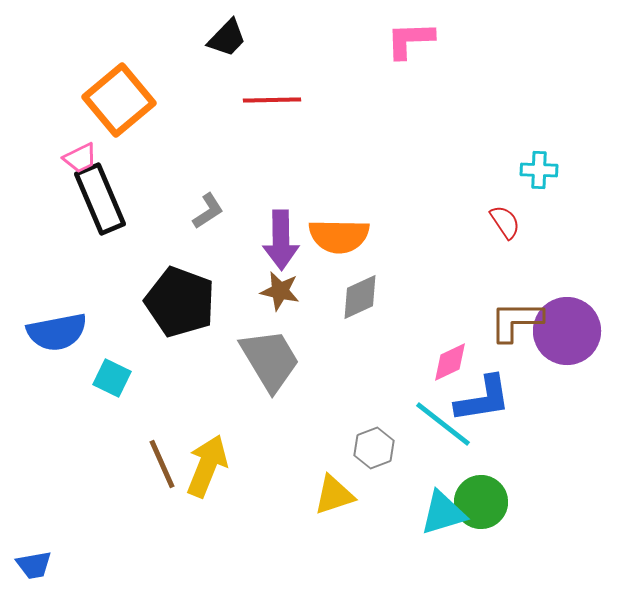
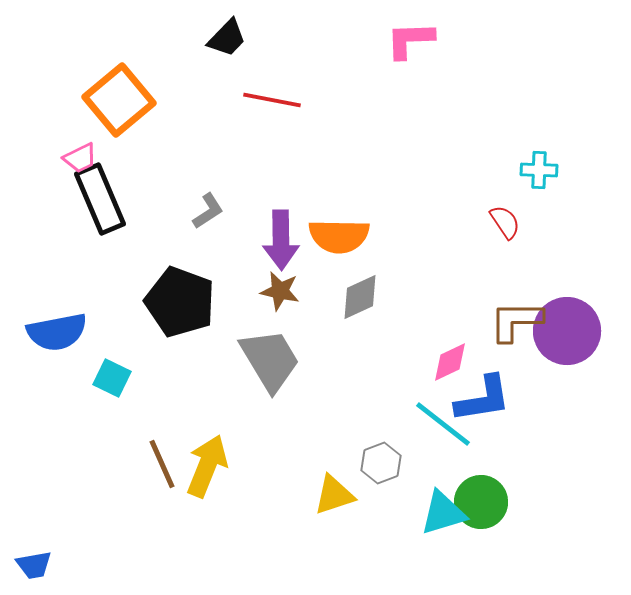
red line: rotated 12 degrees clockwise
gray hexagon: moved 7 px right, 15 px down
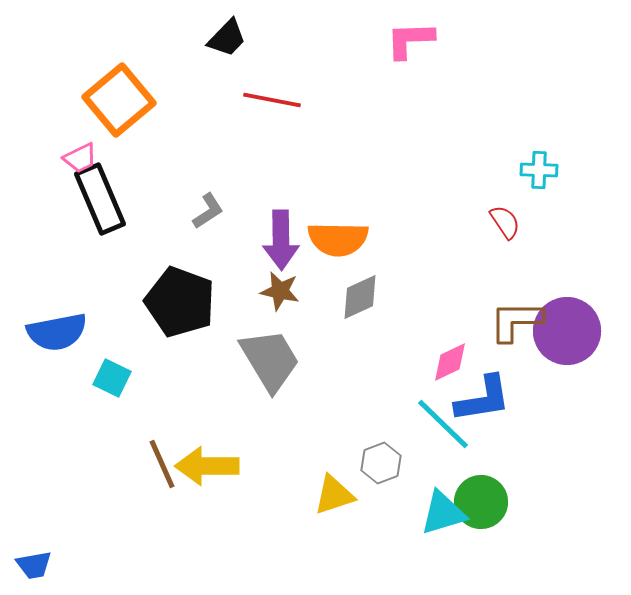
orange semicircle: moved 1 px left, 3 px down
cyan line: rotated 6 degrees clockwise
yellow arrow: rotated 112 degrees counterclockwise
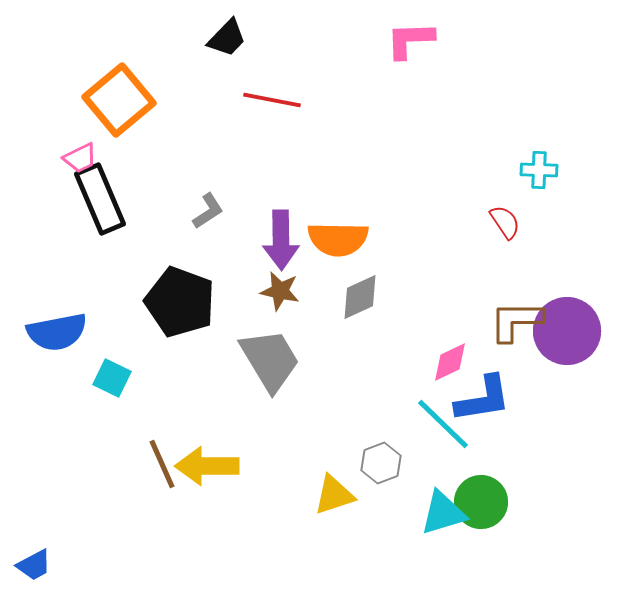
blue trapezoid: rotated 18 degrees counterclockwise
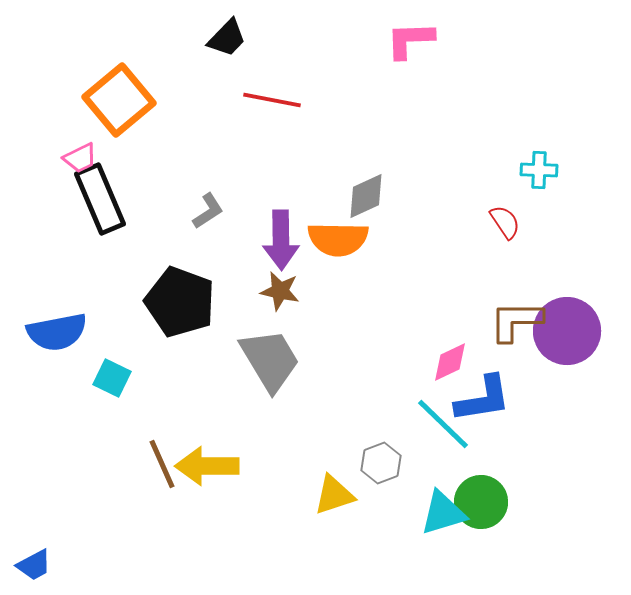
gray diamond: moved 6 px right, 101 px up
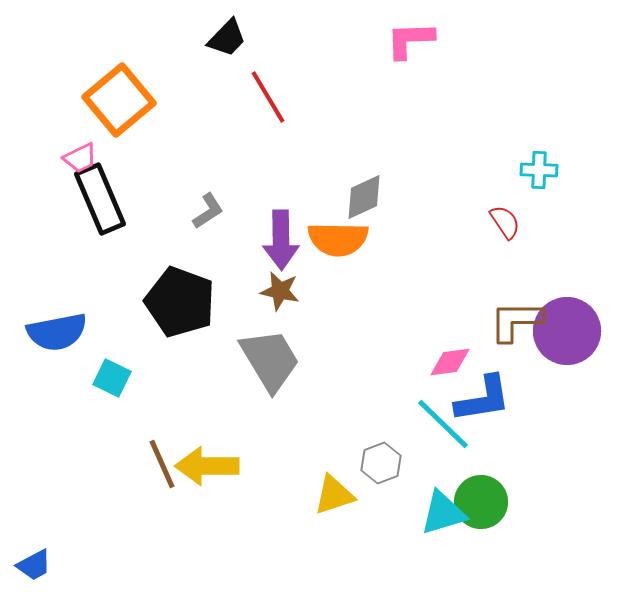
red line: moved 4 px left, 3 px up; rotated 48 degrees clockwise
gray diamond: moved 2 px left, 1 px down
pink diamond: rotated 18 degrees clockwise
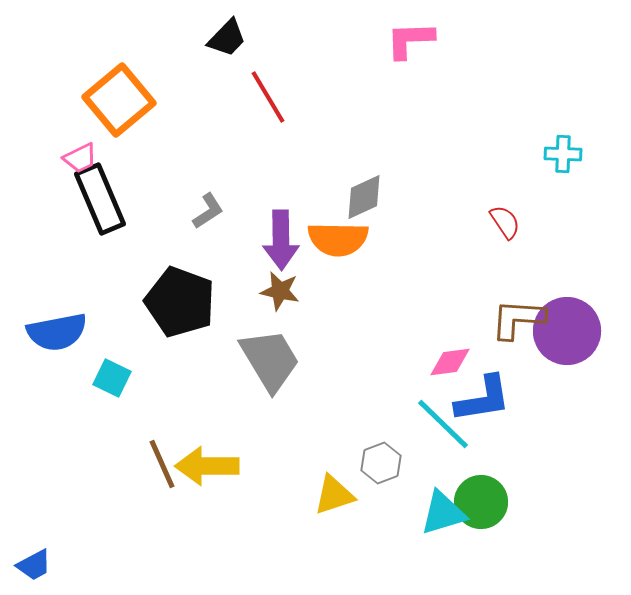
cyan cross: moved 24 px right, 16 px up
brown L-shape: moved 2 px right, 2 px up; rotated 4 degrees clockwise
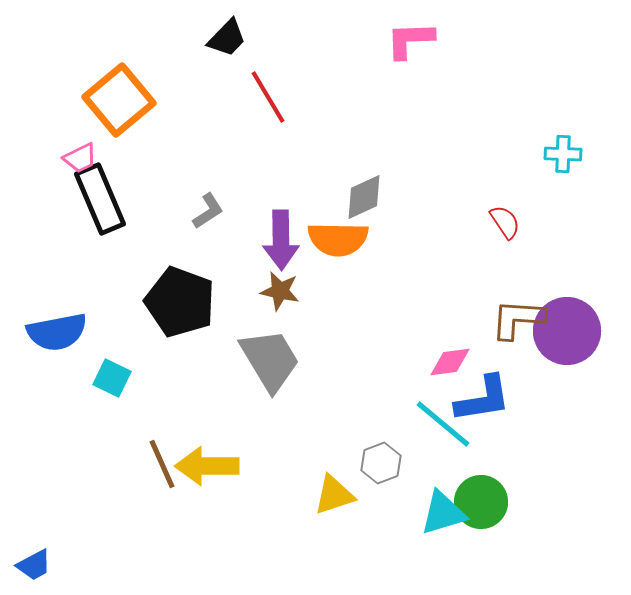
cyan line: rotated 4 degrees counterclockwise
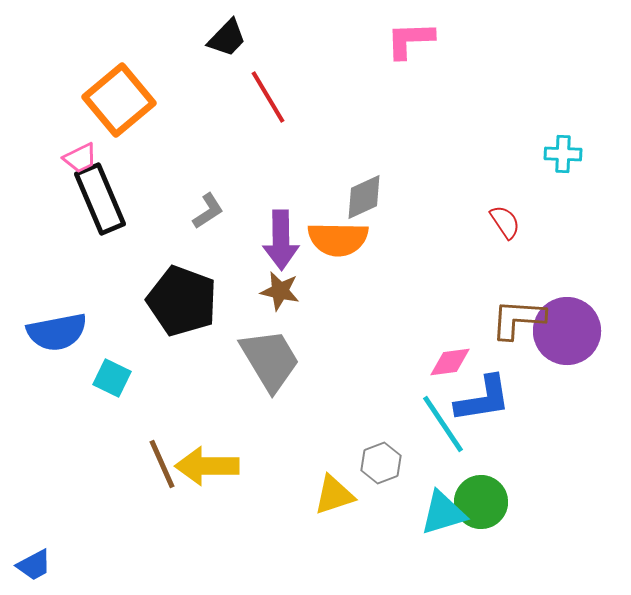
black pentagon: moved 2 px right, 1 px up
cyan line: rotated 16 degrees clockwise
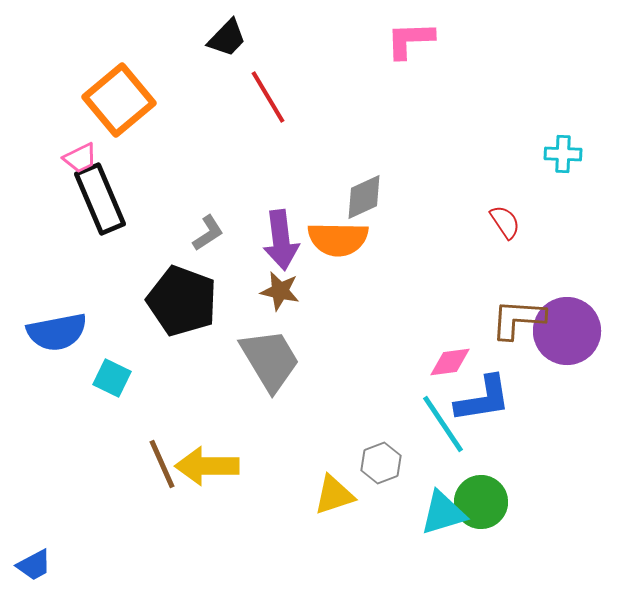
gray L-shape: moved 22 px down
purple arrow: rotated 6 degrees counterclockwise
